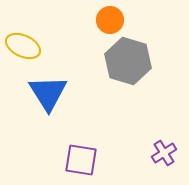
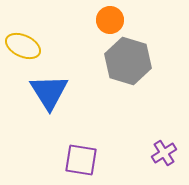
blue triangle: moved 1 px right, 1 px up
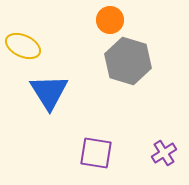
purple square: moved 15 px right, 7 px up
